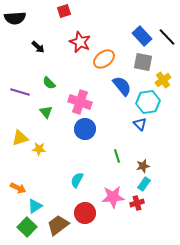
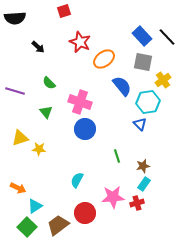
purple line: moved 5 px left, 1 px up
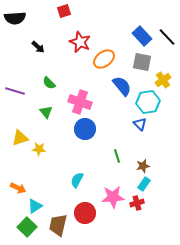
gray square: moved 1 px left
brown trapezoid: rotated 40 degrees counterclockwise
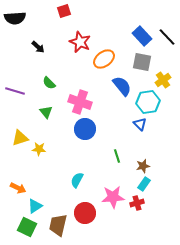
green square: rotated 18 degrees counterclockwise
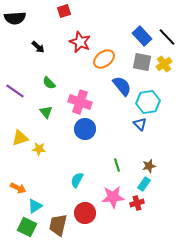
yellow cross: moved 1 px right, 16 px up
purple line: rotated 18 degrees clockwise
green line: moved 9 px down
brown star: moved 6 px right
